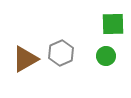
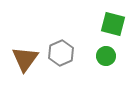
green square: rotated 15 degrees clockwise
brown triangle: rotated 24 degrees counterclockwise
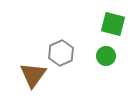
brown triangle: moved 8 px right, 16 px down
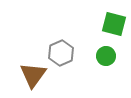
green square: moved 1 px right
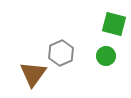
brown triangle: moved 1 px up
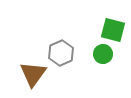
green square: moved 1 px left, 6 px down
green circle: moved 3 px left, 2 px up
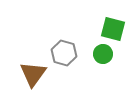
green square: moved 1 px up
gray hexagon: moved 3 px right; rotated 20 degrees counterclockwise
